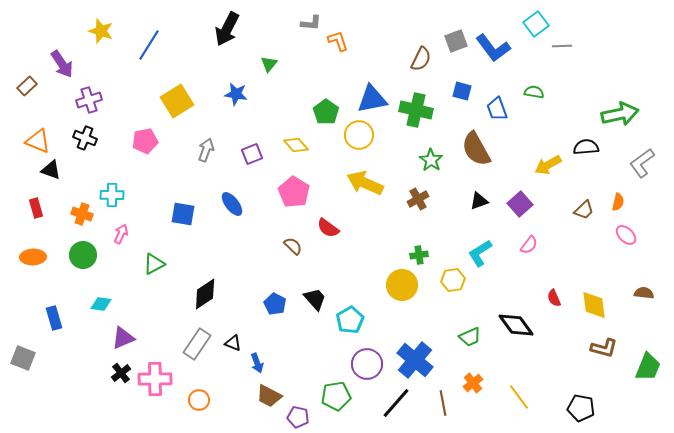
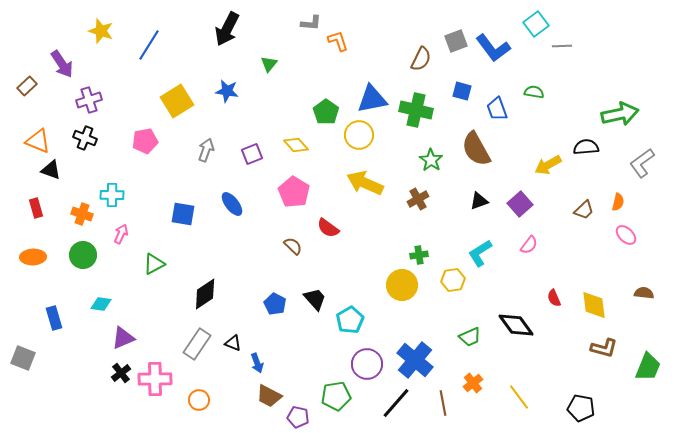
blue star at (236, 94): moved 9 px left, 3 px up
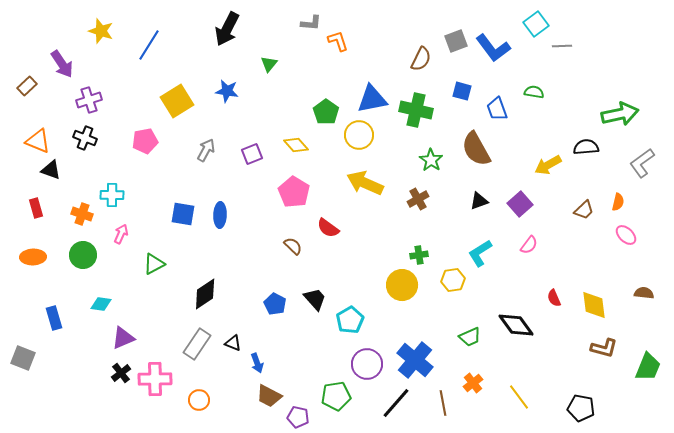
gray arrow at (206, 150): rotated 10 degrees clockwise
blue ellipse at (232, 204): moved 12 px left, 11 px down; rotated 40 degrees clockwise
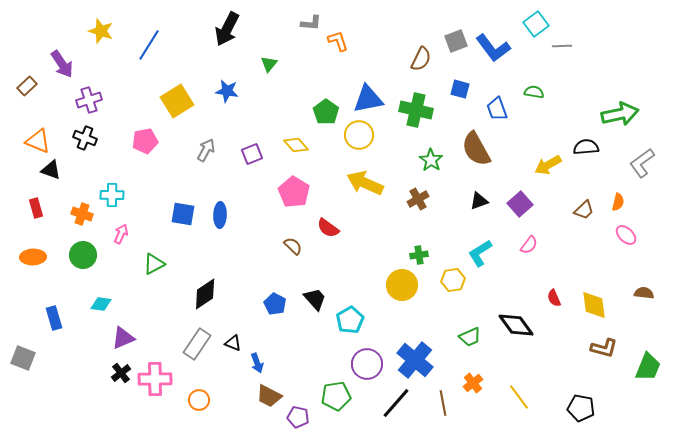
blue square at (462, 91): moved 2 px left, 2 px up
blue triangle at (372, 99): moved 4 px left
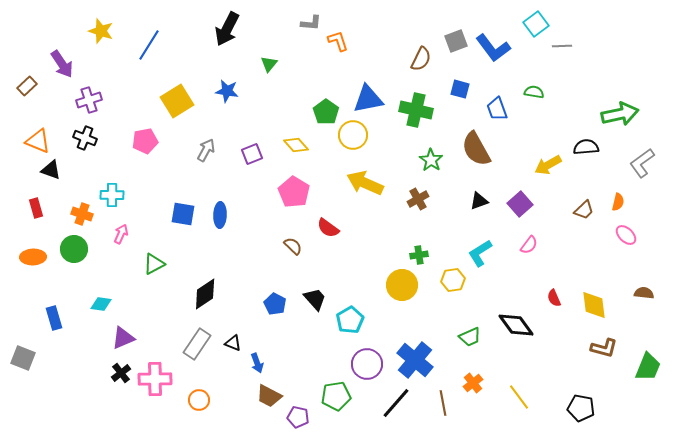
yellow circle at (359, 135): moved 6 px left
green circle at (83, 255): moved 9 px left, 6 px up
